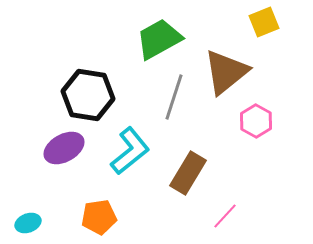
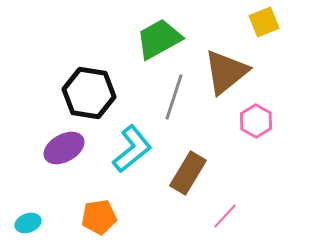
black hexagon: moved 1 px right, 2 px up
cyan L-shape: moved 2 px right, 2 px up
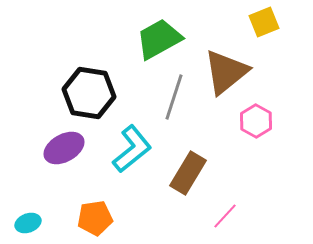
orange pentagon: moved 4 px left, 1 px down
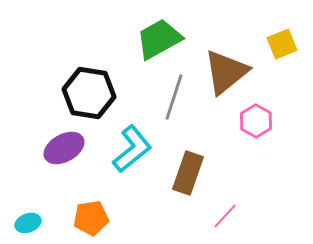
yellow square: moved 18 px right, 22 px down
brown rectangle: rotated 12 degrees counterclockwise
orange pentagon: moved 4 px left
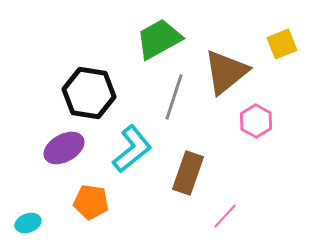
orange pentagon: moved 16 px up; rotated 16 degrees clockwise
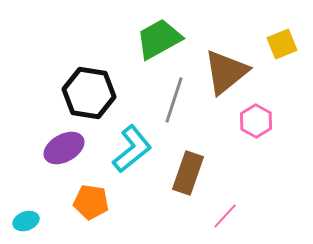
gray line: moved 3 px down
cyan ellipse: moved 2 px left, 2 px up
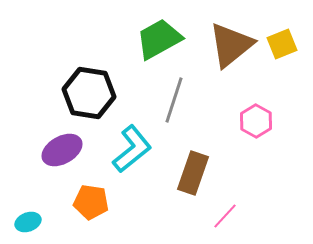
brown triangle: moved 5 px right, 27 px up
purple ellipse: moved 2 px left, 2 px down
brown rectangle: moved 5 px right
cyan ellipse: moved 2 px right, 1 px down
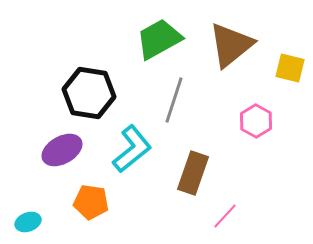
yellow square: moved 8 px right, 24 px down; rotated 36 degrees clockwise
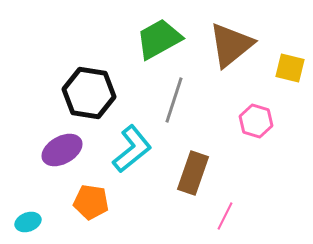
pink hexagon: rotated 12 degrees counterclockwise
pink line: rotated 16 degrees counterclockwise
